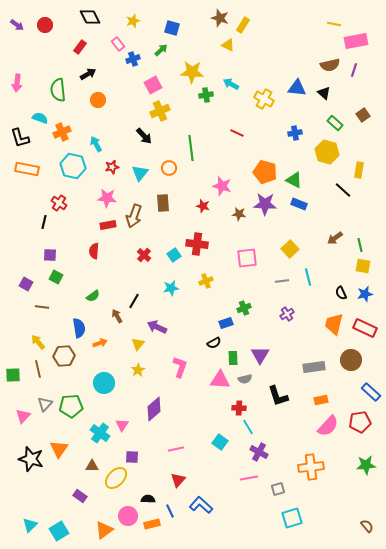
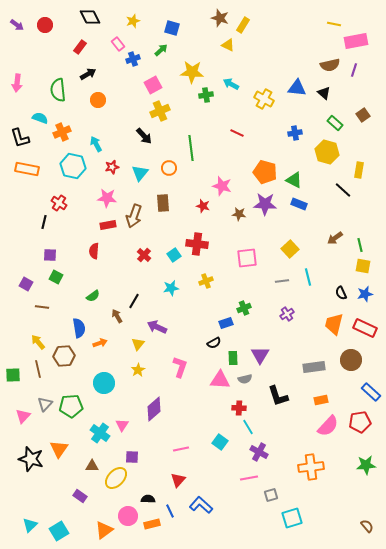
pink line at (176, 449): moved 5 px right
gray square at (278, 489): moved 7 px left, 6 px down
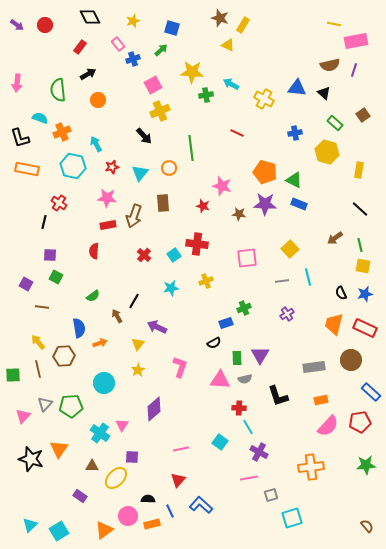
black line at (343, 190): moved 17 px right, 19 px down
green rectangle at (233, 358): moved 4 px right
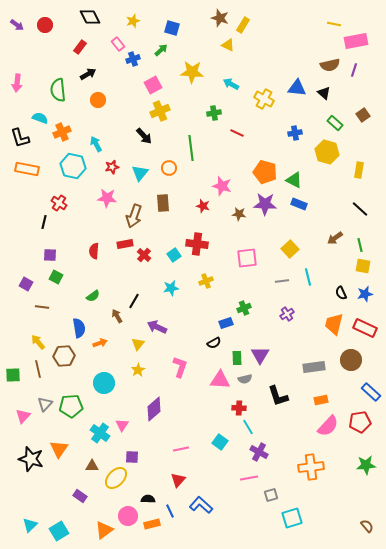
green cross at (206, 95): moved 8 px right, 18 px down
red rectangle at (108, 225): moved 17 px right, 19 px down
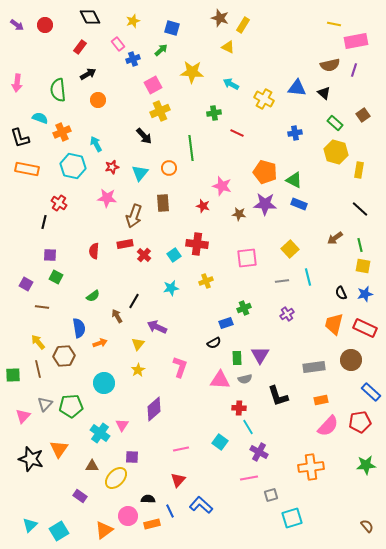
yellow triangle at (228, 45): moved 2 px down
yellow hexagon at (327, 152): moved 9 px right
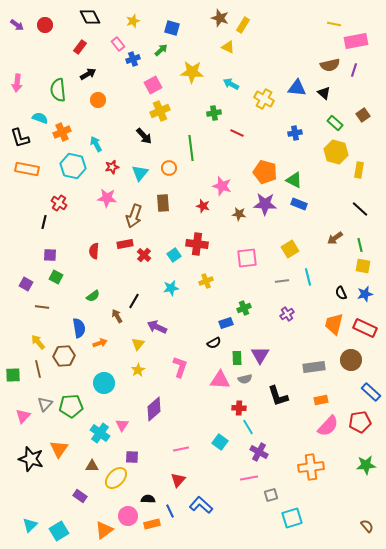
yellow square at (290, 249): rotated 12 degrees clockwise
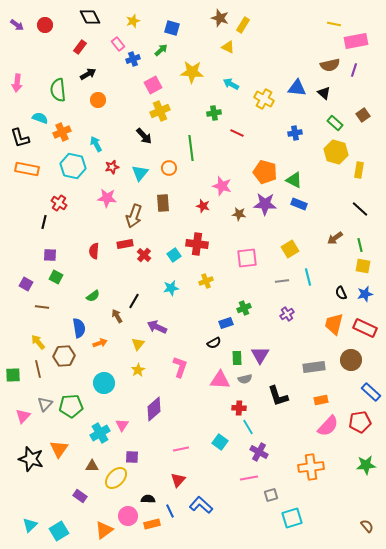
cyan cross at (100, 433): rotated 24 degrees clockwise
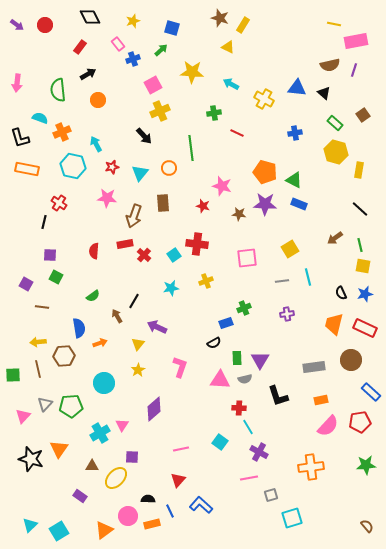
purple cross at (287, 314): rotated 24 degrees clockwise
yellow arrow at (38, 342): rotated 56 degrees counterclockwise
purple triangle at (260, 355): moved 5 px down
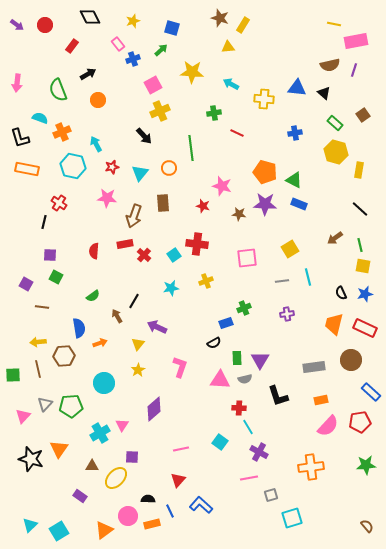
red rectangle at (80, 47): moved 8 px left, 1 px up
yellow triangle at (228, 47): rotated 32 degrees counterclockwise
green semicircle at (58, 90): rotated 15 degrees counterclockwise
yellow cross at (264, 99): rotated 24 degrees counterclockwise
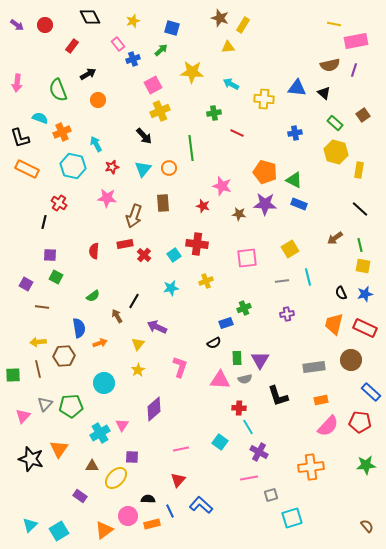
orange rectangle at (27, 169): rotated 15 degrees clockwise
cyan triangle at (140, 173): moved 3 px right, 4 px up
red pentagon at (360, 422): rotated 15 degrees clockwise
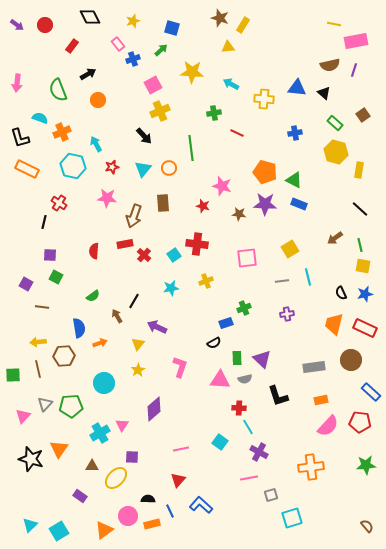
purple triangle at (260, 360): moved 2 px right, 1 px up; rotated 18 degrees counterclockwise
